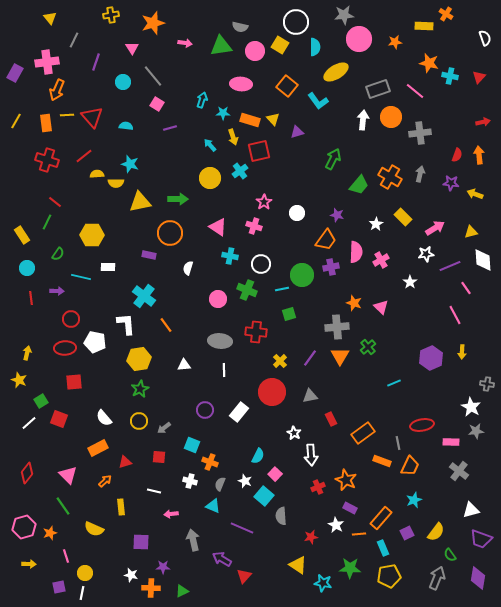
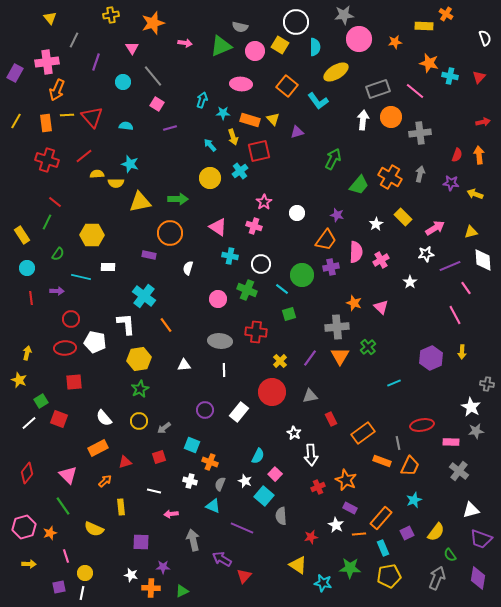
green triangle at (221, 46): rotated 15 degrees counterclockwise
cyan line at (282, 289): rotated 48 degrees clockwise
red square at (159, 457): rotated 24 degrees counterclockwise
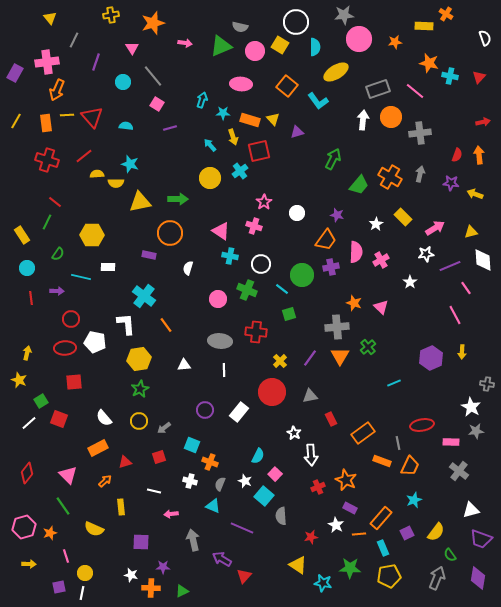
pink triangle at (218, 227): moved 3 px right, 4 px down
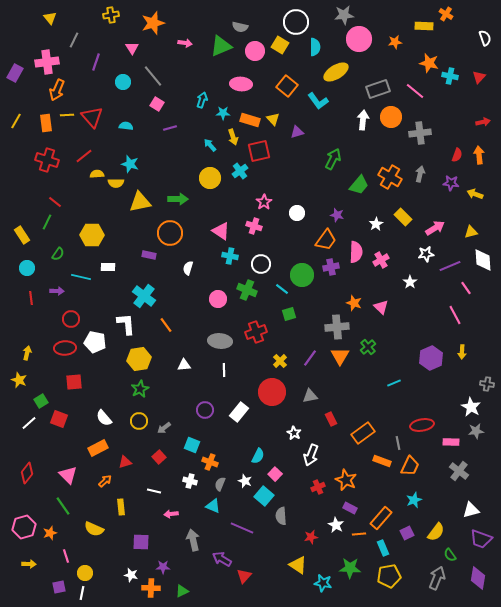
red cross at (256, 332): rotated 25 degrees counterclockwise
white arrow at (311, 455): rotated 25 degrees clockwise
red square at (159, 457): rotated 24 degrees counterclockwise
